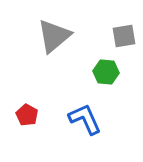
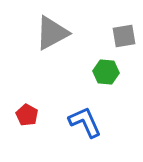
gray triangle: moved 2 px left, 3 px up; rotated 12 degrees clockwise
blue L-shape: moved 3 px down
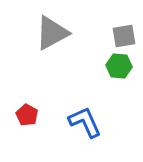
green hexagon: moved 13 px right, 6 px up
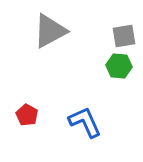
gray triangle: moved 2 px left, 2 px up
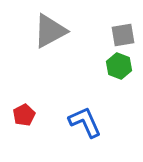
gray square: moved 1 px left, 1 px up
green hexagon: rotated 15 degrees clockwise
red pentagon: moved 3 px left; rotated 15 degrees clockwise
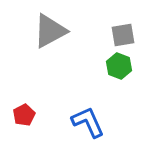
blue L-shape: moved 3 px right
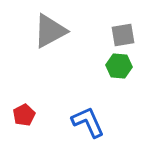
green hexagon: rotated 15 degrees counterclockwise
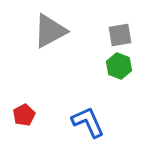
gray square: moved 3 px left
green hexagon: rotated 15 degrees clockwise
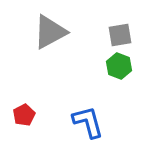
gray triangle: moved 1 px down
blue L-shape: rotated 9 degrees clockwise
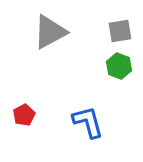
gray square: moved 4 px up
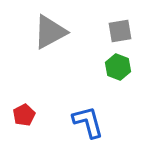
green hexagon: moved 1 px left, 1 px down
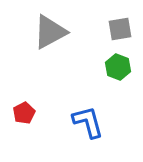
gray square: moved 2 px up
red pentagon: moved 2 px up
